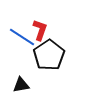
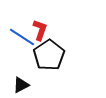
black triangle: rotated 18 degrees counterclockwise
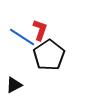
black triangle: moved 7 px left
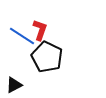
blue line: moved 1 px up
black pentagon: moved 2 px left, 2 px down; rotated 12 degrees counterclockwise
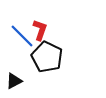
blue line: rotated 12 degrees clockwise
black triangle: moved 4 px up
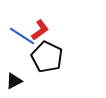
red L-shape: rotated 35 degrees clockwise
blue line: rotated 12 degrees counterclockwise
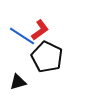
black triangle: moved 4 px right, 1 px down; rotated 12 degrees clockwise
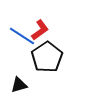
black pentagon: rotated 12 degrees clockwise
black triangle: moved 1 px right, 3 px down
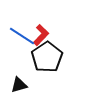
red L-shape: moved 1 px right, 5 px down; rotated 10 degrees counterclockwise
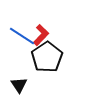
black triangle: rotated 48 degrees counterclockwise
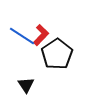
black pentagon: moved 10 px right, 3 px up
black triangle: moved 7 px right
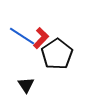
red L-shape: moved 3 px down
